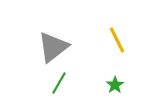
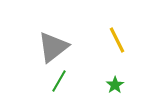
green line: moved 2 px up
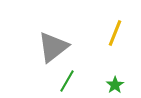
yellow line: moved 2 px left, 7 px up; rotated 48 degrees clockwise
green line: moved 8 px right
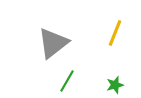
gray triangle: moved 4 px up
green star: rotated 18 degrees clockwise
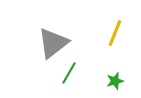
green line: moved 2 px right, 8 px up
green star: moved 4 px up
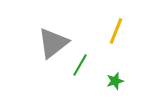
yellow line: moved 1 px right, 2 px up
green line: moved 11 px right, 8 px up
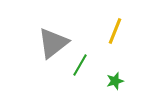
yellow line: moved 1 px left
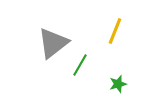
green star: moved 3 px right, 3 px down
